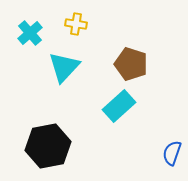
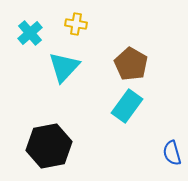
brown pentagon: rotated 12 degrees clockwise
cyan rectangle: moved 8 px right; rotated 12 degrees counterclockwise
black hexagon: moved 1 px right
blue semicircle: rotated 35 degrees counterclockwise
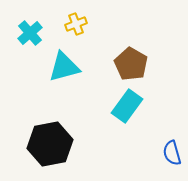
yellow cross: rotated 30 degrees counterclockwise
cyan triangle: rotated 32 degrees clockwise
black hexagon: moved 1 px right, 2 px up
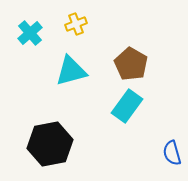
cyan triangle: moved 7 px right, 4 px down
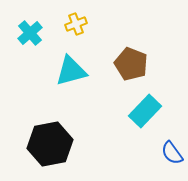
brown pentagon: rotated 8 degrees counterclockwise
cyan rectangle: moved 18 px right, 5 px down; rotated 8 degrees clockwise
blue semicircle: rotated 20 degrees counterclockwise
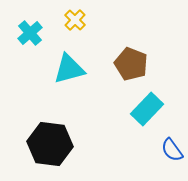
yellow cross: moved 1 px left, 4 px up; rotated 25 degrees counterclockwise
cyan triangle: moved 2 px left, 2 px up
cyan rectangle: moved 2 px right, 2 px up
black hexagon: rotated 18 degrees clockwise
blue semicircle: moved 3 px up
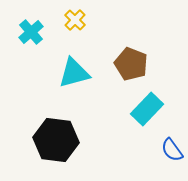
cyan cross: moved 1 px right, 1 px up
cyan triangle: moved 5 px right, 4 px down
black hexagon: moved 6 px right, 4 px up
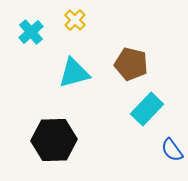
brown pentagon: rotated 8 degrees counterclockwise
black hexagon: moved 2 px left; rotated 9 degrees counterclockwise
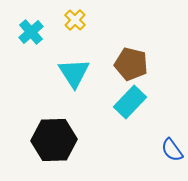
cyan triangle: rotated 48 degrees counterclockwise
cyan rectangle: moved 17 px left, 7 px up
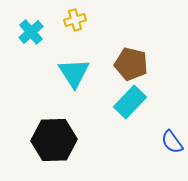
yellow cross: rotated 30 degrees clockwise
blue semicircle: moved 8 px up
